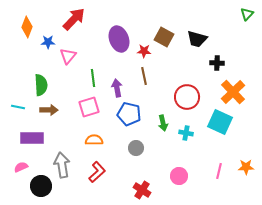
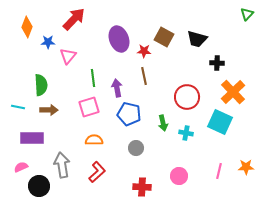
black circle: moved 2 px left
red cross: moved 3 px up; rotated 30 degrees counterclockwise
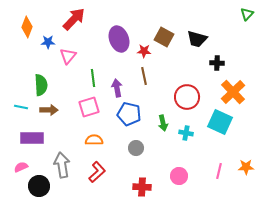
cyan line: moved 3 px right
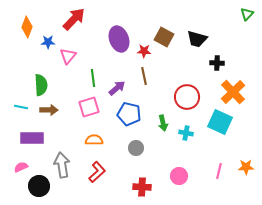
purple arrow: rotated 60 degrees clockwise
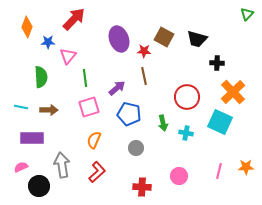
green line: moved 8 px left
green semicircle: moved 8 px up
orange semicircle: rotated 66 degrees counterclockwise
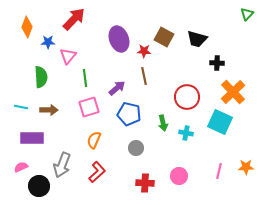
gray arrow: rotated 150 degrees counterclockwise
red cross: moved 3 px right, 4 px up
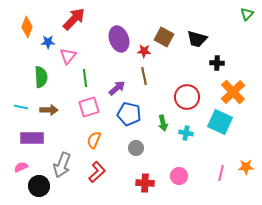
pink line: moved 2 px right, 2 px down
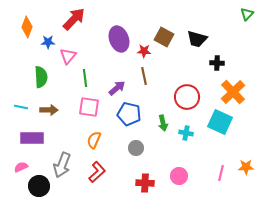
pink square: rotated 25 degrees clockwise
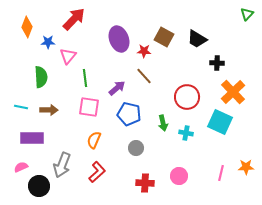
black trapezoid: rotated 15 degrees clockwise
brown line: rotated 30 degrees counterclockwise
